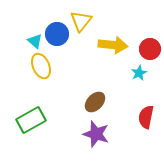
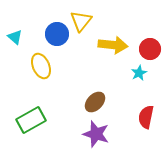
cyan triangle: moved 20 px left, 4 px up
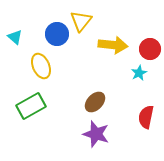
green rectangle: moved 14 px up
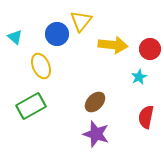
cyan star: moved 4 px down
